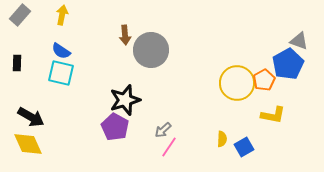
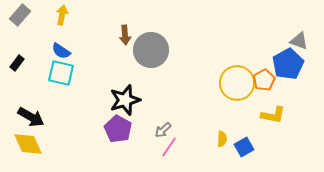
black rectangle: rotated 35 degrees clockwise
purple pentagon: moved 3 px right, 2 px down
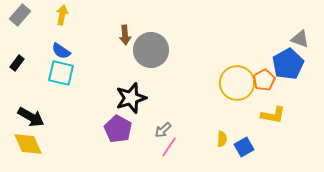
gray triangle: moved 1 px right, 2 px up
black star: moved 6 px right, 2 px up
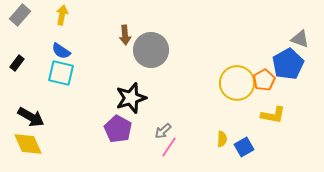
gray arrow: moved 1 px down
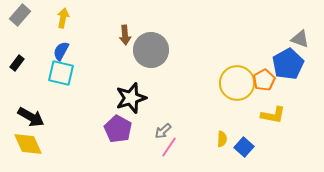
yellow arrow: moved 1 px right, 3 px down
blue semicircle: rotated 84 degrees clockwise
blue square: rotated 18 degrees counterclockwise
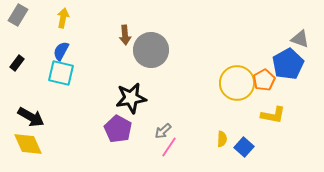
gray rectangle: moved 2 px left; rotated 10 degrees counterclockwise
black star: rotated 8 degrees clockwise
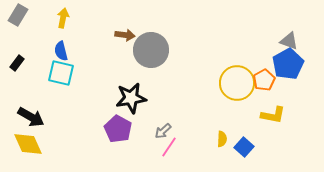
brown arrow: rotated 78 degrees counterclockwise
gray triangle: moved 11 px left, 2 px down
blue semicircle: rotated 42 degrees counterclockwise
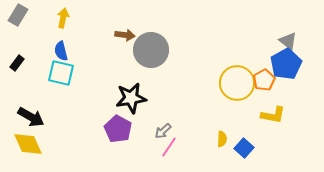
gray triangle: moved 1 px left; rotated 18 degrees clockwise
blue pentagon: moved 2 px left
blue square: moved 1 px down
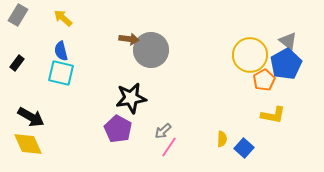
yellow arrow: rotated 60 degrees counterclockwise
brown arrow: moved 4 px right, 4 px down
yellow circle: moved 13 px right, 28 px up
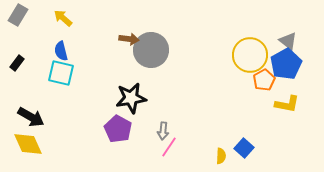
yellow L-shape: moved 14 px right, 11 px up
gray arrow: rotated 42 degrees counterclockwise
yellow semicircle: moved 1 px left, 17 px down
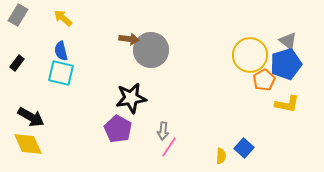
blue pentagon: rotated 12 degrees clockwise
